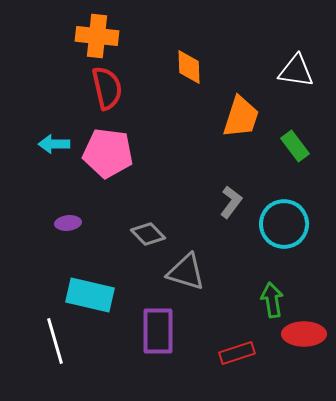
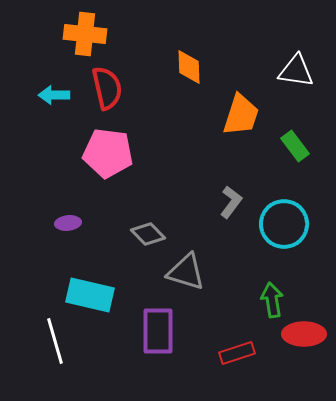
orange cross: moved 12 px left, 2 px up
orange trapezoid: moved 2 px up
cyan arrow: moved 49 px up
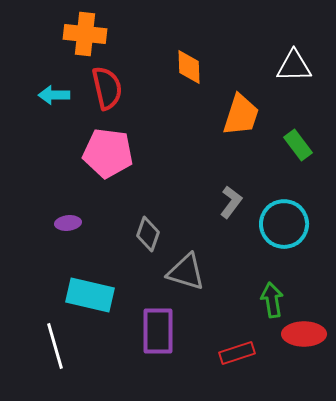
white triangle: moved 2 px left, 5 px up; rotated 9 degrees counterclockwise
green rectangle: moved 3 px right, 1 px up
gray diamond: rotated 64 degrees clockwise
white line: moved 5 px down
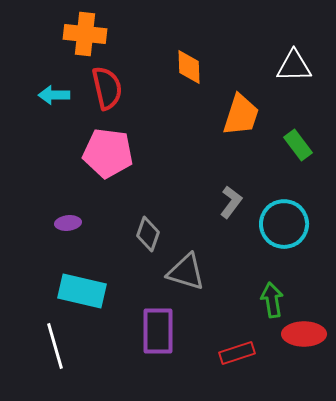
cyan rectangle: moved 8 px left, 4 px up
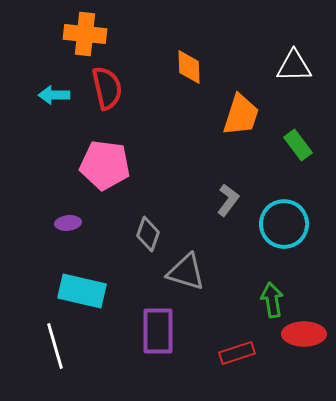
pink pentagon: moved 3 px left, 12 px down
gray L-shape: moved 3 px left, 2 px up
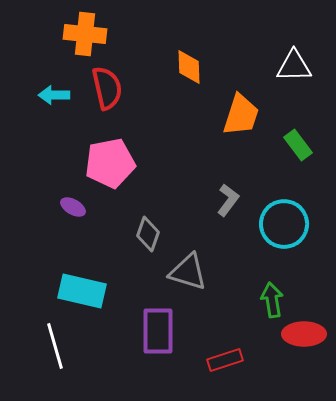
pink pentagon: moved 5 px right, 2 px up; rotated 18 degrees counterclockwise
purple ellipse: moved 5 px right, 16 px up; rotated 35 degrees clockwise
gray triangle: moved 2 px right
red rectangle: moved 12 px left, 7 px down
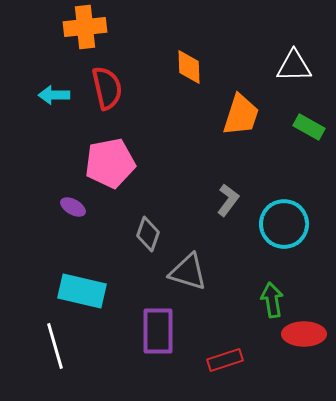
orange cross: moved 7 px up; rotated 12 degrees counterclockwise
green rectangle: moved 11 px right, 18 px up; rotated 24 degrees counterclockwise
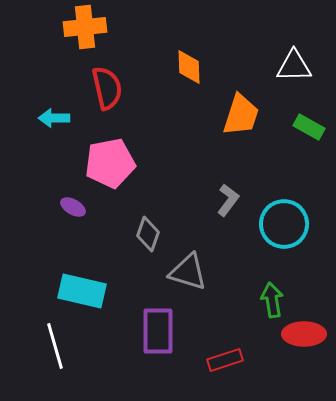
cyan arrow: moved 23 px down
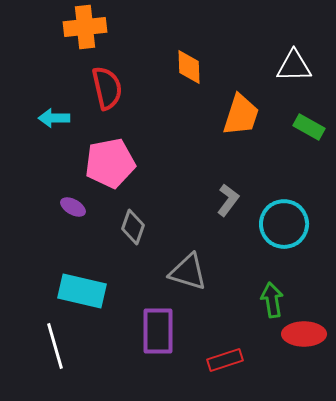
gray diamond: moved 15 px left, 7 px up
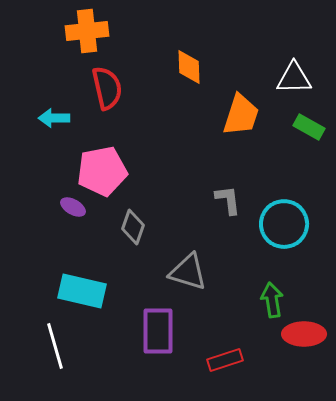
orange cross: moved 2 px right, 4 px down
white triangle: moved 12 px down
pink pentagon: moved 8 px left, 8 px down
gray L-shape: rotated 44 degrees counterclockwise
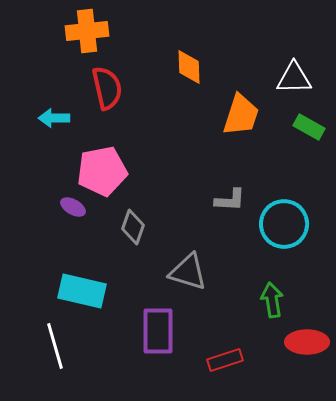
gray L-shape: moved 2 px right; rotated 100 degrees clockwise
red ellipse: moved 3 px right, 8 px down
